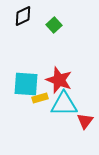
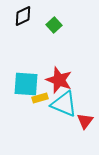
cyan triangle: rotated 24 degrees clockwise
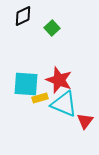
green square: moved 2 px left, 3 px down
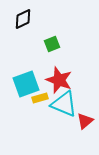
black diamond: moved 3 px down
green square: moved 16 px down; rotated 21 degrees clockwise
cyan square: rotated 24 degrees counterclockwise
red triangle: rotated 12 degrees clockwise
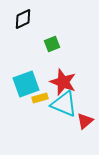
red star: moved 4 px right, 2 px down
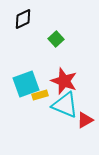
green square: moved 4 px right, 5 px up; rotated 21 degrees counterclockwise
red star: moved 1 px right, 1 px up
yellow rectangle: moved 3 px up
cyan triangle: moved 1 px right, 1 px down
red triangle: moved 1 px up; rotated 12 degrees clockwise
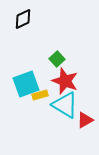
green square: moved 1 px right, 20 px down
red star: moved 1 px right
cyan triangle: rotated 8 degrees clockwise
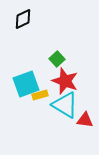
red triangle: rotated 36 degrees clockwise
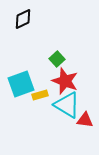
cyan square: moved 5 px left
cyan triangle: moved 2 px right
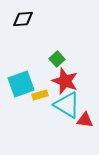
black diamond: rotated 20 degrees clockwise
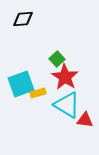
red star: moved 4 px up; rotated 12 degrees clockwise
yellow rectangle: moved 2 px left, 2 px up
